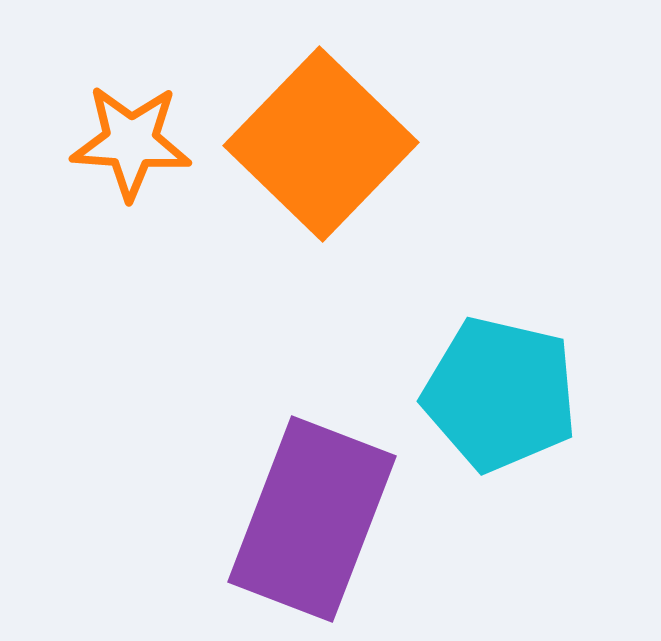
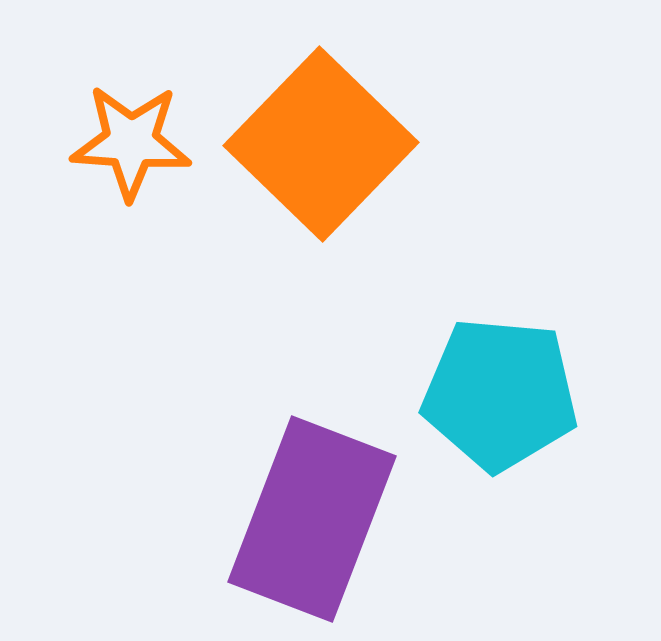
cyan pentagon: rotated 8 degrees counterclockwise
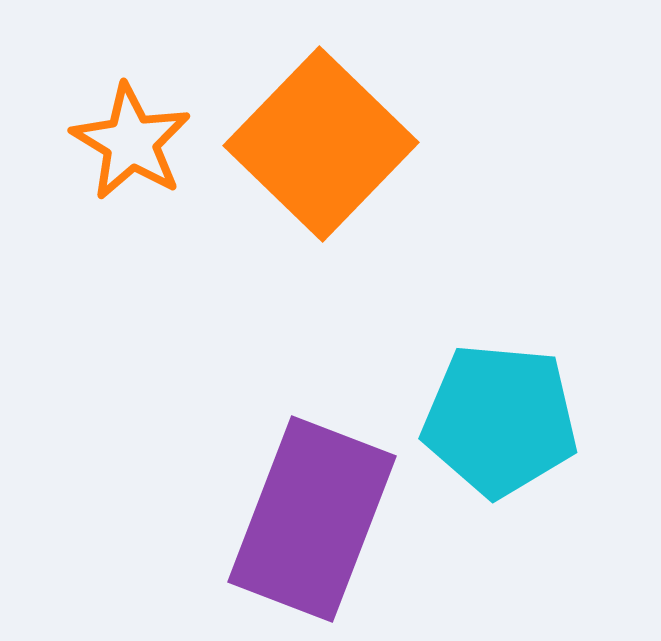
orange star: rotated 27 degrees clockwise
cyan pentagon: moved 26 px down
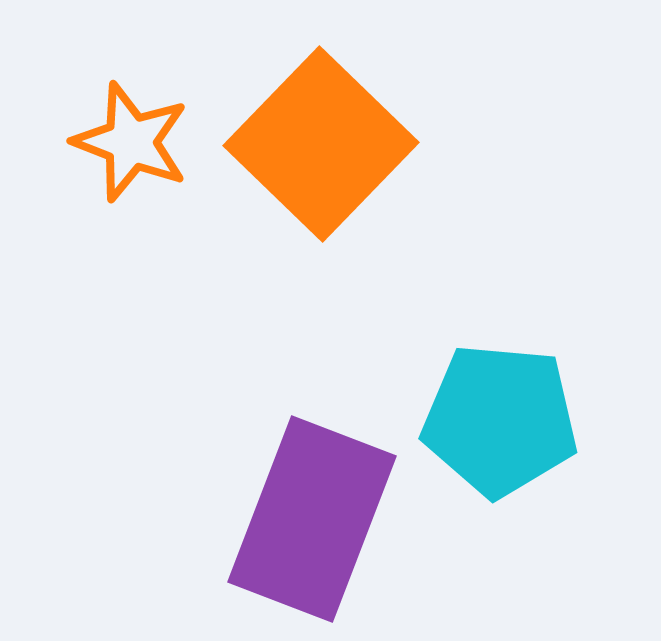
orange star: rotated 10 degrees counterclockwise
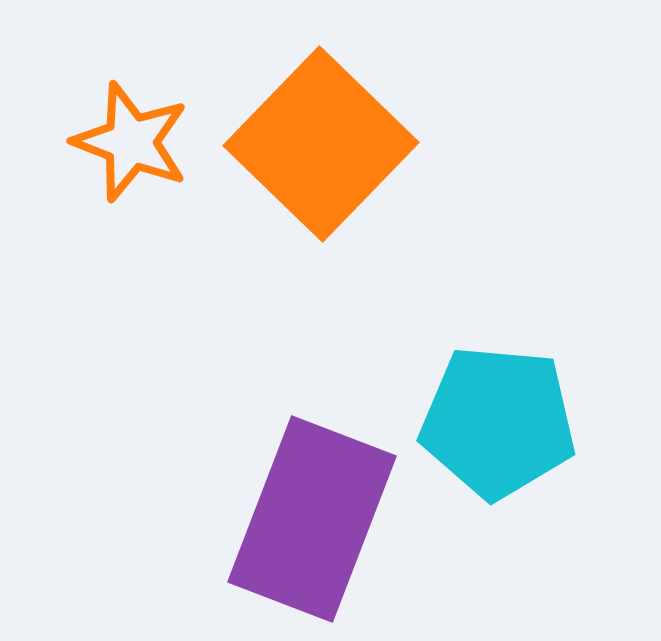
cyan pentagon: moved 2 px left, 2 px down
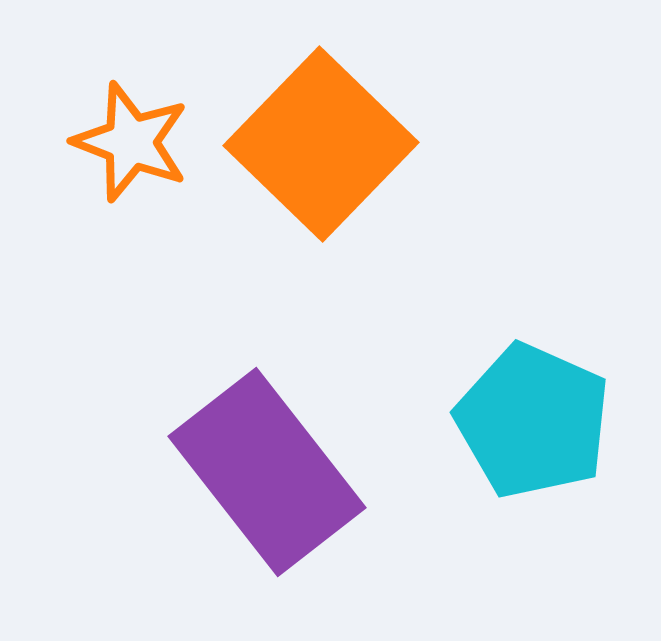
cyan pentagon: moved 35 px right, 1 px up; rotated 19 degrees clockwise
purple rectangle: moved 45 px left, 47 px up; rotated 59 degrees counterclockwise
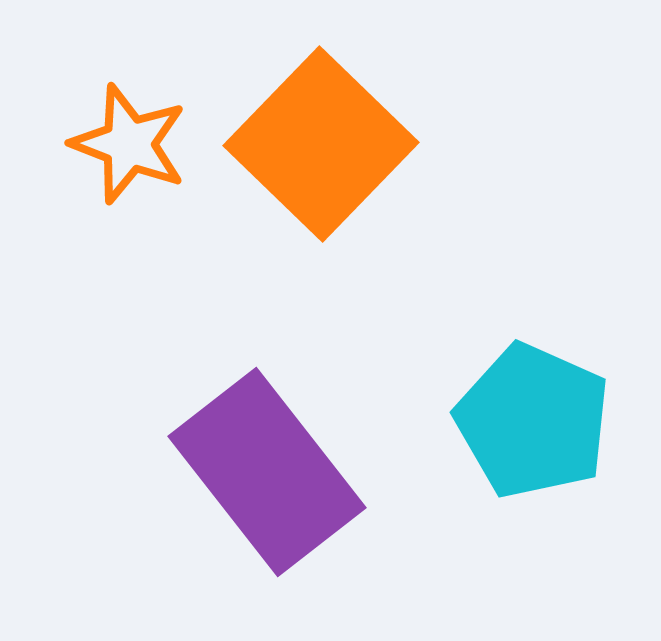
orange star: moved 2 px left, 2 px down
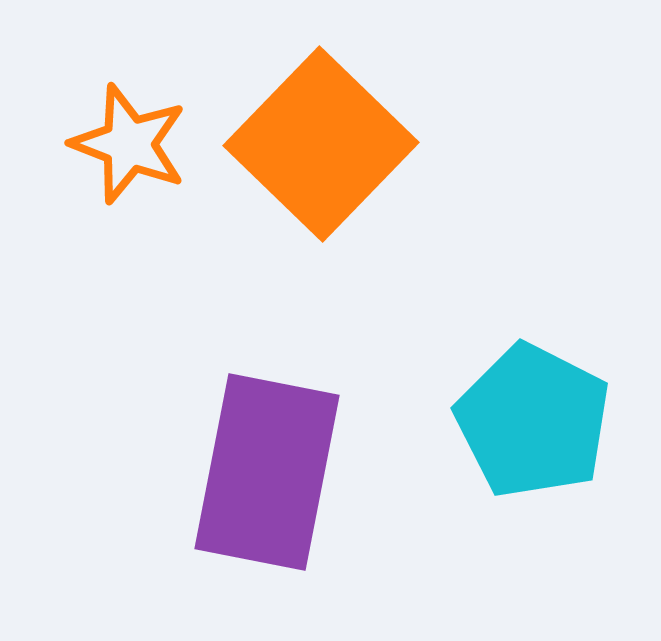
cyan pentagon: rotated 3 degrees clockwise
purple rectangle: rotated 49 degrees clockwise
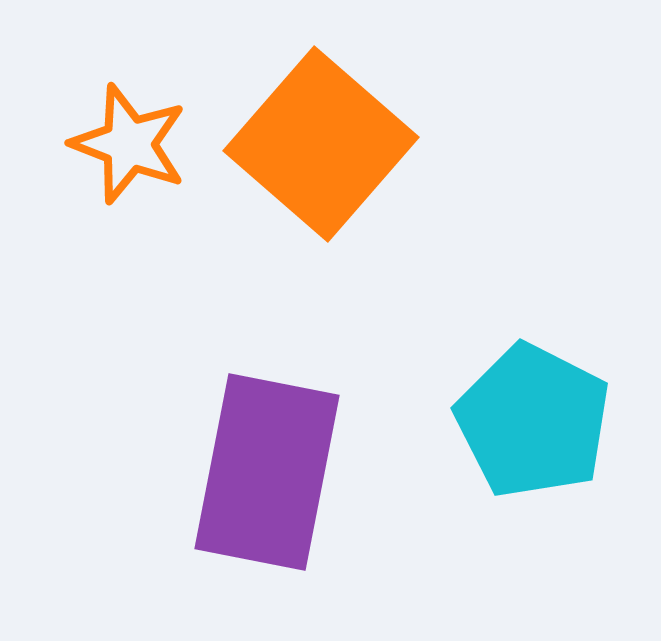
orange square: rotated 3 degrees counterclockwise
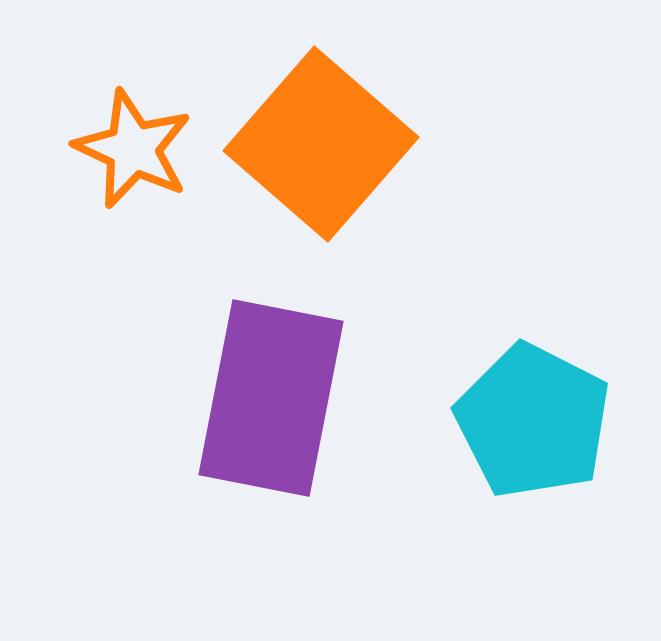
orange star: moved 4 px right, 5 px down; rotated 4 degrees clockwise
purple rectangle: moved 4 px right, 74 px up
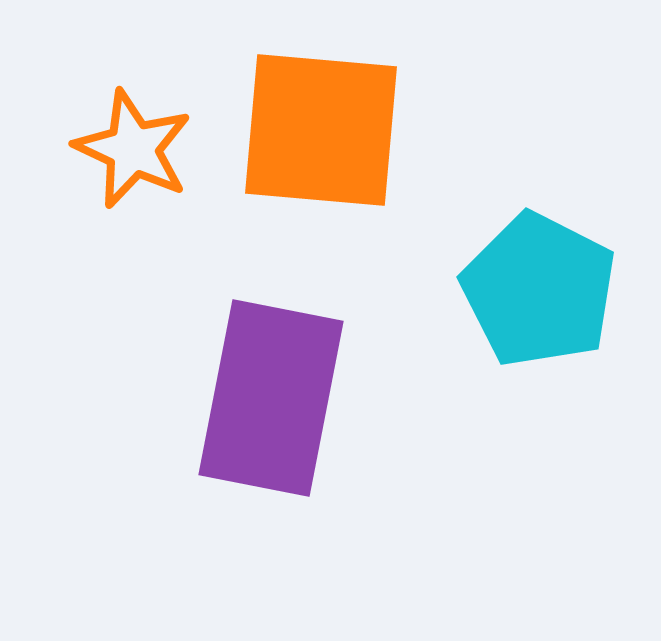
orange square: moved 14 px up; rotated 36 degrees counterclockwise
cyan pentagon: moved 6 px right, 131 px up
